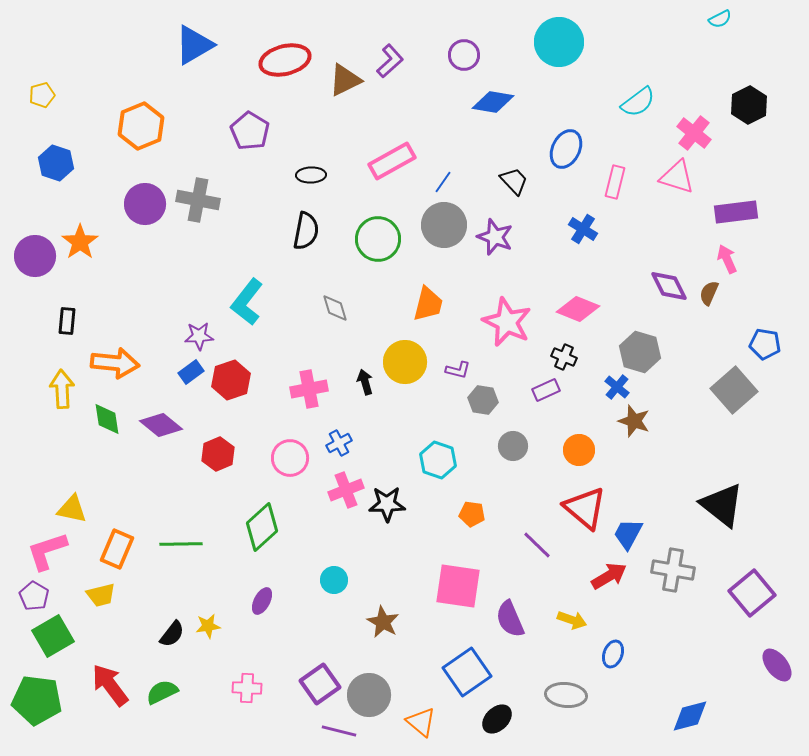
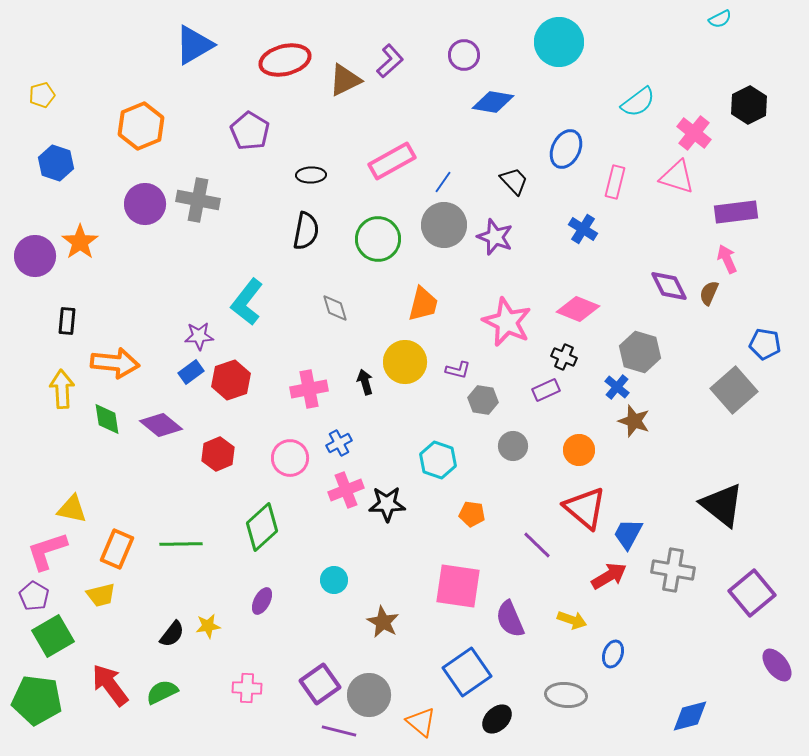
orange trapezoid at (428, 304): moved 5 px left
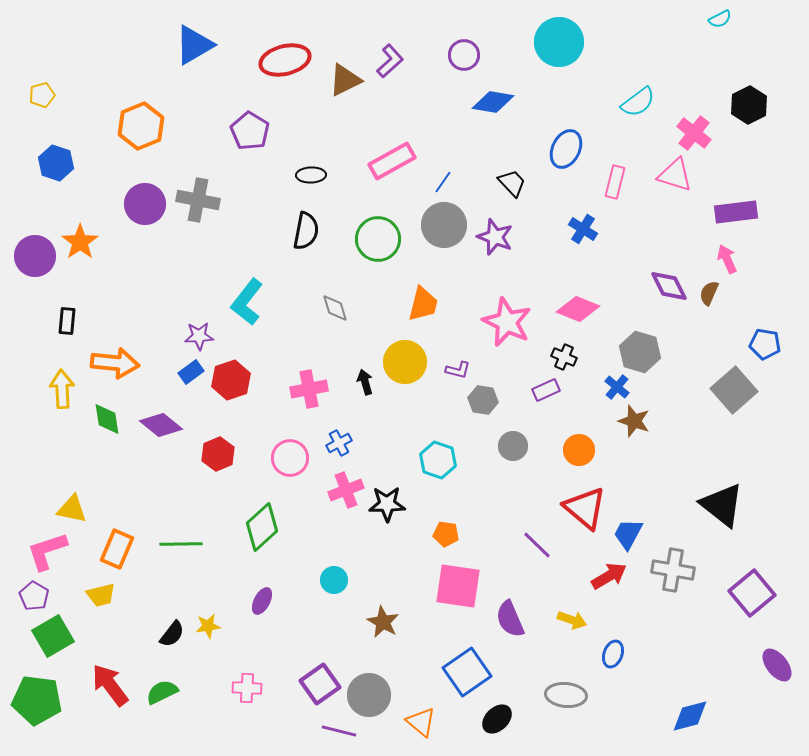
pink triangle at (677, 177): moved 2 px left, 2 px up
black trapezoid at (514, 181): moved 2 px left, 2 px down
orange pentagon at (472, 514): moved 26 px left, 20 px down
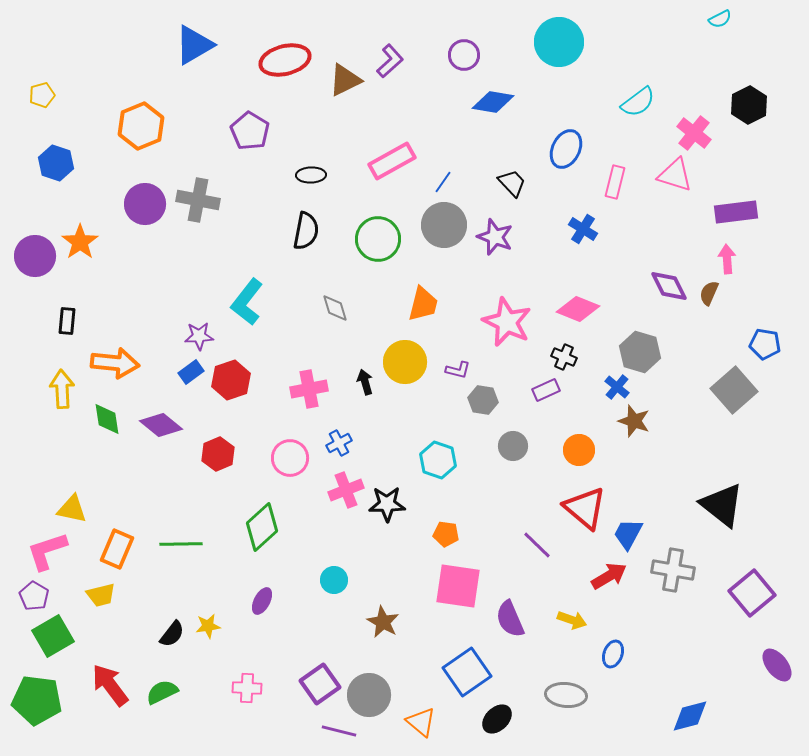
pink arrow at (727, 259): rotated 20 degrees clockwise
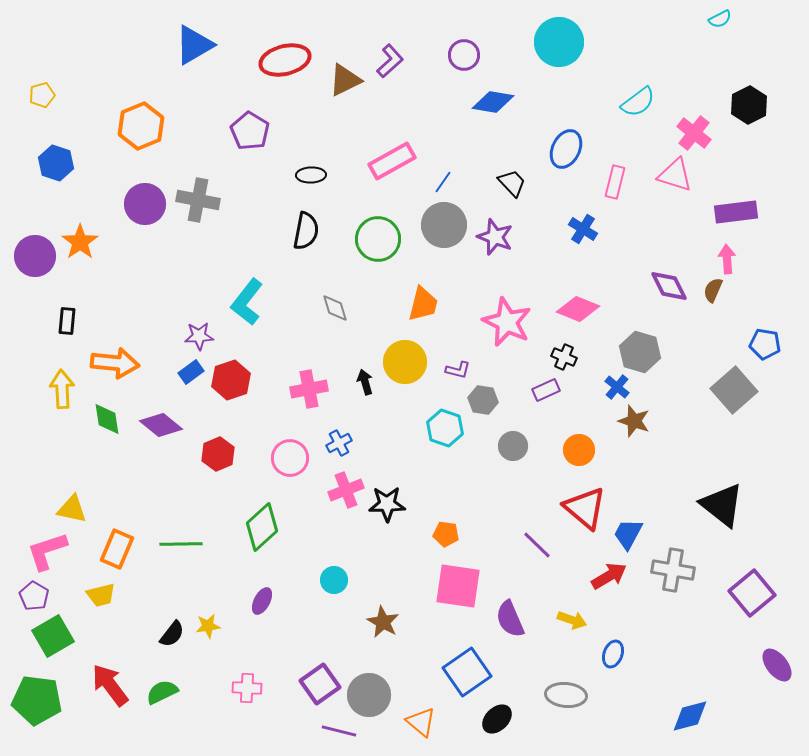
brown semicircle at (709, 293): moved 4 px right, 3 px up
cyan hexagon at (438, 460): moved 7 px right, 32 px up
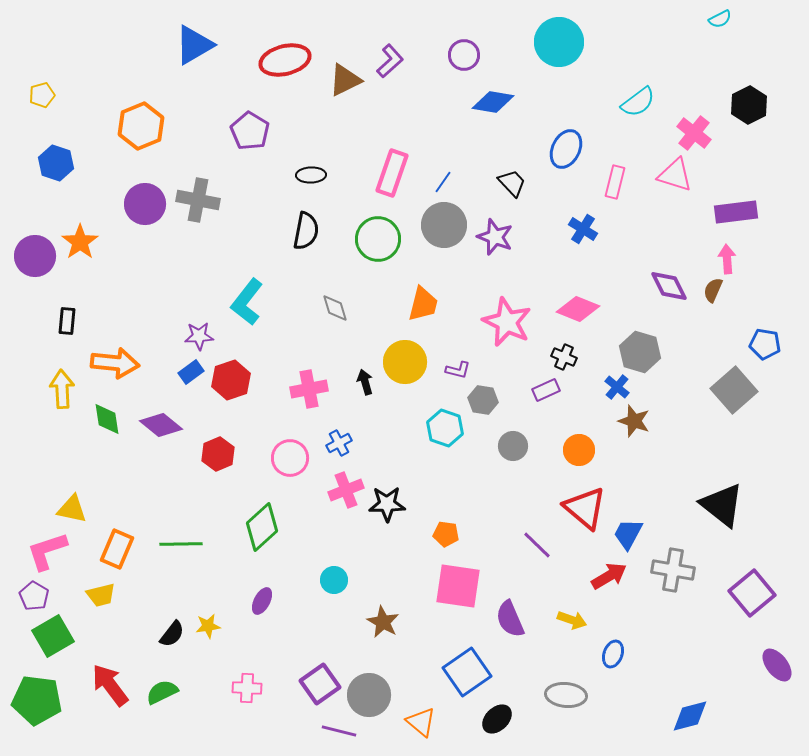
pink rectangle at (392, 161): moved 12 px down; rotated 42 degrees counterclockwise
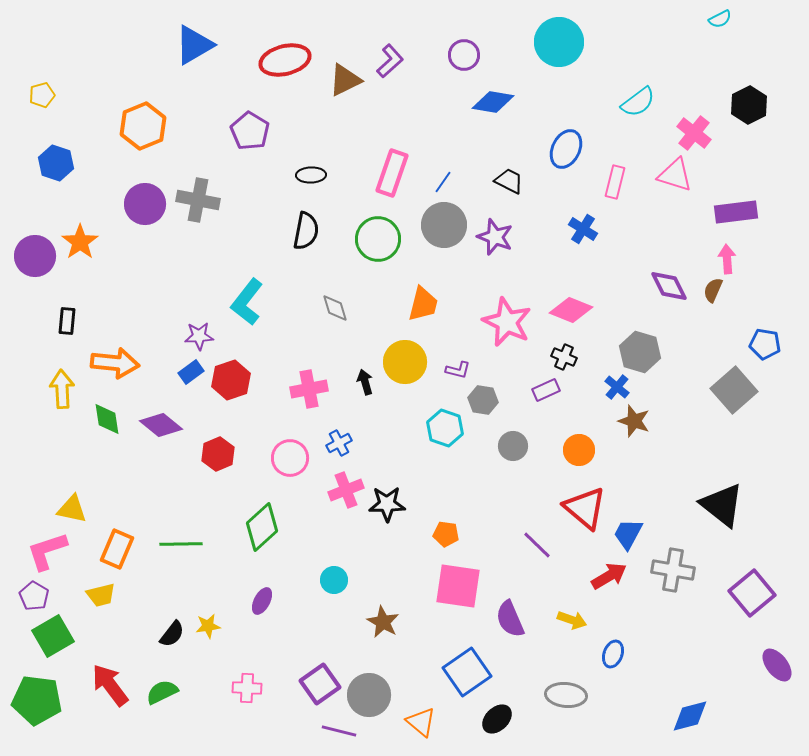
orange hexagon at (141, 126): moved 2 px right
black trapezoid at (512, 183): moved 3 px left, 2 px up; rotated 20 degrees counterclockwise
pink diamond at (578, 309): moved 7 px left, 1 px down
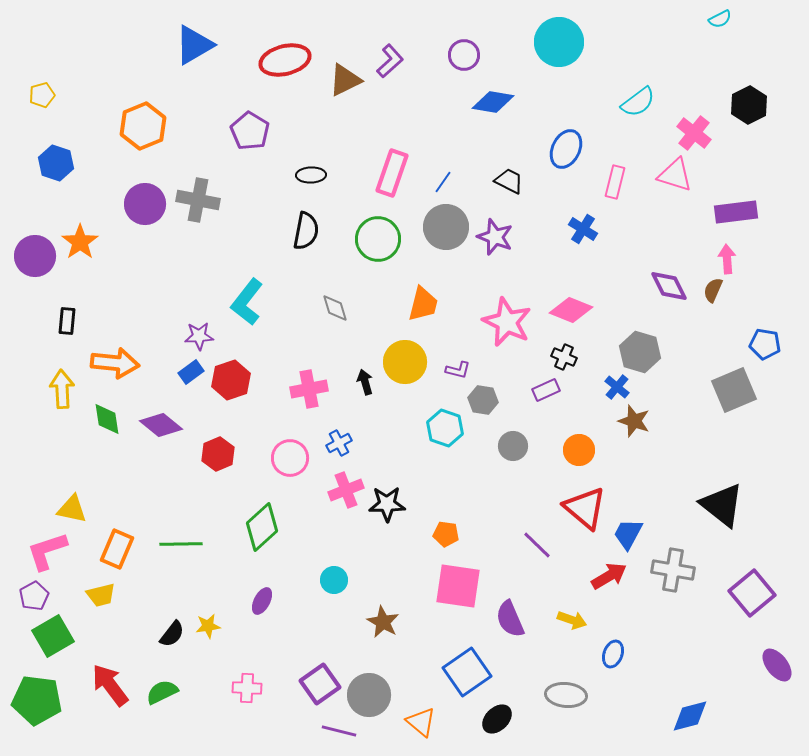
gray circle at (444, 225): moved 2 px right, 2 px down
gray square at (734, 390): rotated 18 degrees clockwise
purple pentagon at (34, 596): rotated 12 degrees clockwise
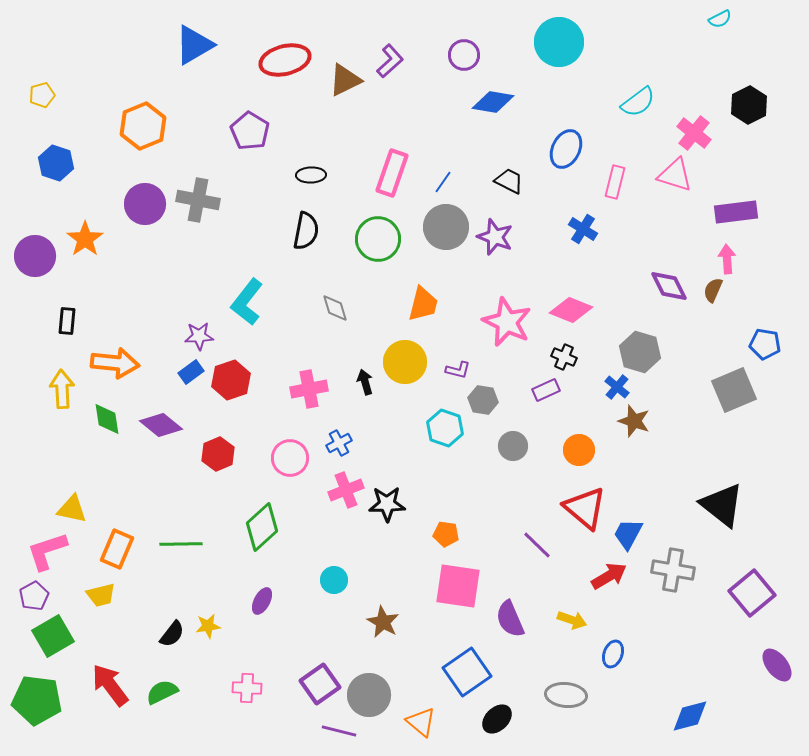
orange star at (80, 242): moved 5 px right, 3 px up
